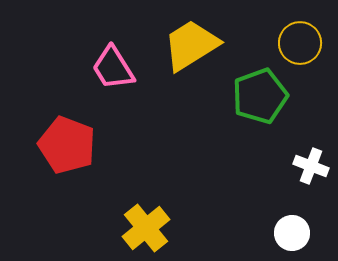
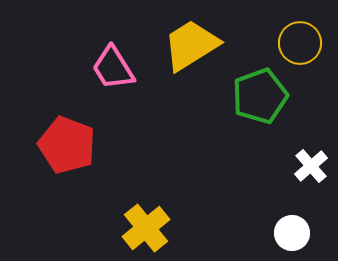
white cross: rotated 28 degrees clockwise
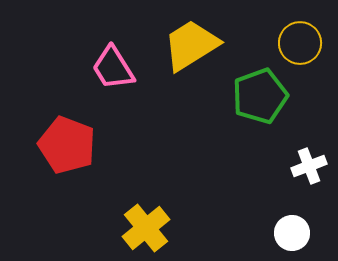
white cross: moved 2 px left; rotated 20 degrees clockwise
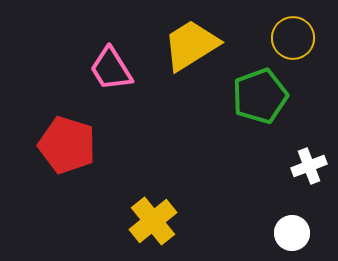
yellow circle: moved 7 px left, 5 px up
pink trapezoid: moved 2 px left, 1 px down
red pentagon: rotated 4 degrees counterclockwise
yellow cross: moved 7 px right, 7 px up
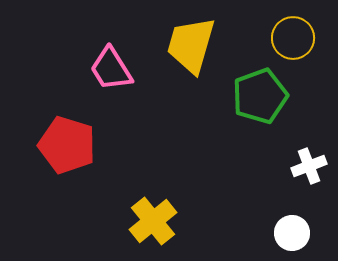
yellow trapezoid: rotated 42 degrees counterclockwise
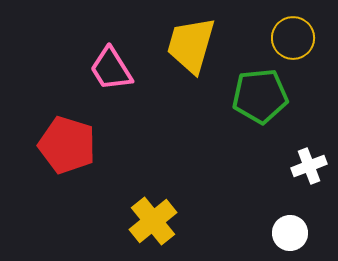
green pentagon: rotated 14 degrees clockwise
white circle: moved 2 px left
